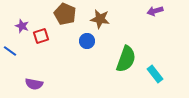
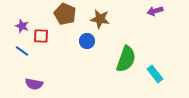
red square: rotated 21 degrees clockwise
blue line: moved 12 px right
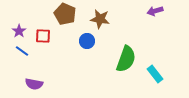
purple star: moved 3 px left, 5 px down; rotated 16 degrees clockwise
red square: moved 2 px right
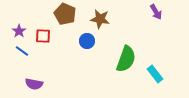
purple arrow: moved 1 px right, 1 px down; rotated 105 degrees counterclockwise
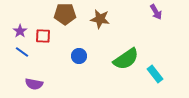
brown pentagon: rotated 25 degrees counterclockwise
purple star: moved 1 px right
blue circle: moved 8 px left, 15 px down
blue line: moved 1 px down
green semicircle: rotated 36 degrees clockwise
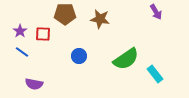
red square: moved 2 px up
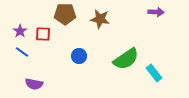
purple arrow: rotated 56 degrees counterclockwise
cyan rectangle: moved 1 px left, 1 px up
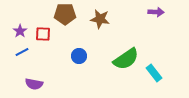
blue line: rotated 64 degrees counterclockwise
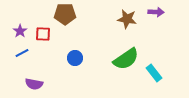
brown star: moved 27 px right
blue line: moved 1 px down
blue circle: moved 4 px left, 2 px down
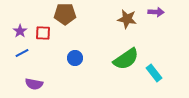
red square: moved 1 px up
